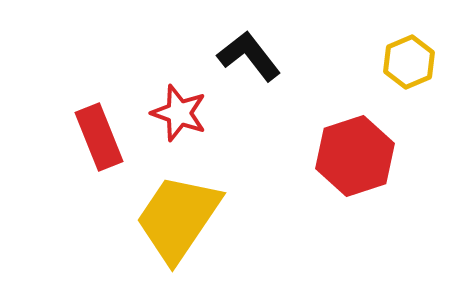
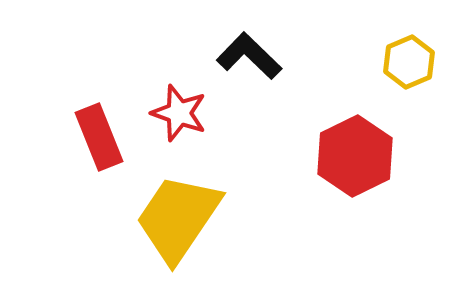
black L-shape: rotated 8 degrees counterclockwise
red hexagon: rotated 8 degrees counterclockwise
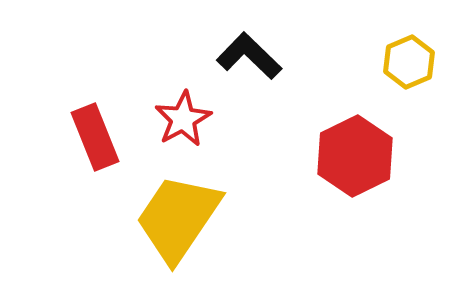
red star: moved 4 px right, 6 px down; rotated 24 degrees clockwise
red rectangle: moved 4 px left
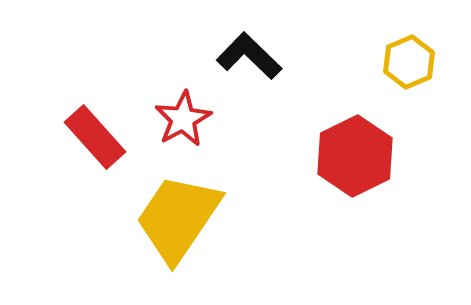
red rectangle: rotated 20 degrees counterclockwise
